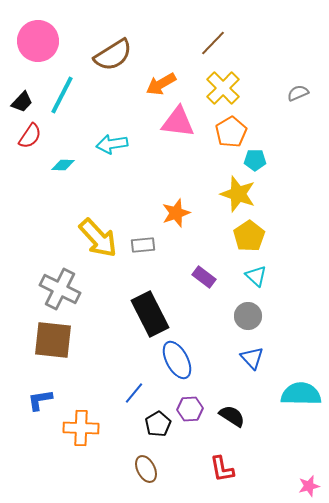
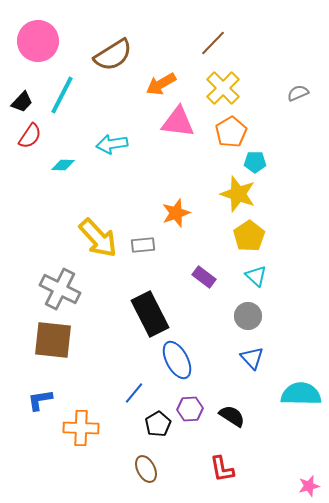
cyan pentagon: moved 2 px down
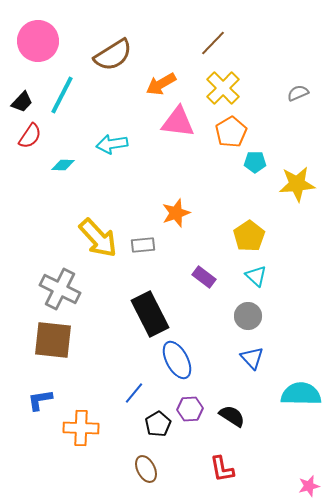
yellow star: moved 59 px right, 10 px up; rotated 24 degrees counterclockwise
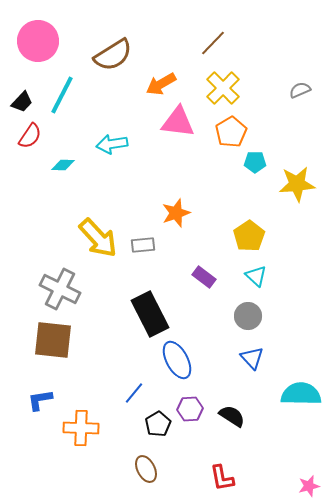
gray semicircle: moved 2 px right, 3 px up
red L-shape: moved 9 px down
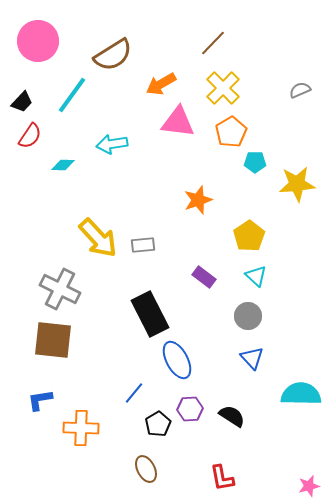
cyan line: moved 10 px right; rotated 9 degrees clockwise
orange star: moved 22 px right, 13 px up
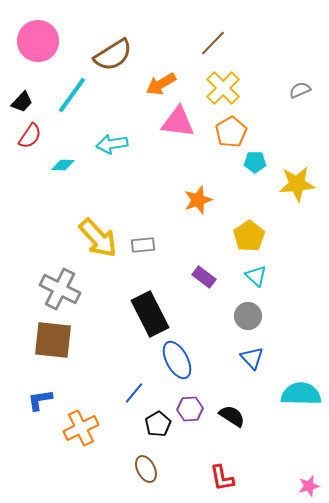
orange cross: rotated 28 degrees counterclockwise
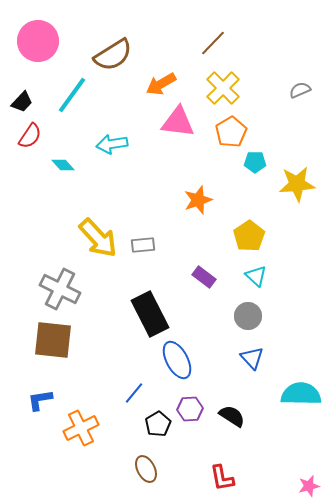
cyan diamond: rotated 45 degrees clockwise
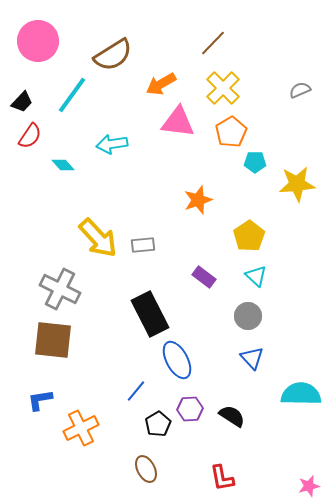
blue line: moved 2 px right, 2 px up
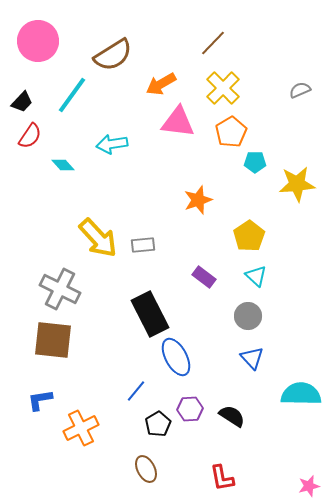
blue ellipse: moved 1 px left, 3 px up
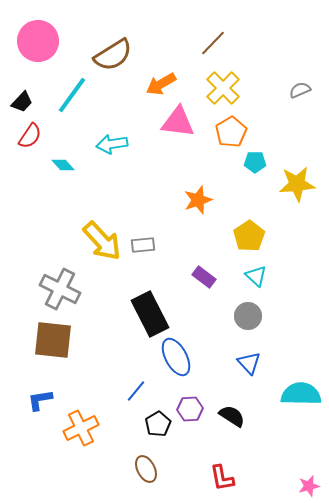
yellow arrow: moved 4 px right, 3 px down
blue triangle: moved 3 px left, 5 px down
